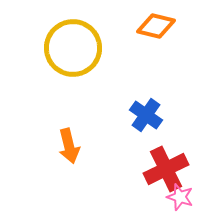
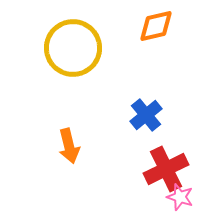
orange diamond: rotated 27 degrees counterclockwise
blue cross: rotated 16 degrees clockwise
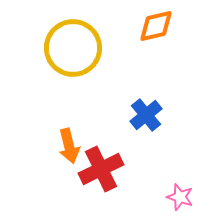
red cross: moved 65 px left
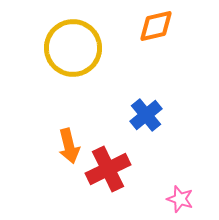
red cross: moved 7 px right
pink star: moved 2 px down
